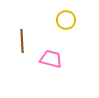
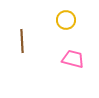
pink trapezoid: moved 22 px right
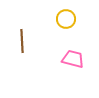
yellow circle: moved 1 px up
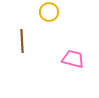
yellow circle: moved 17 px left, 7 px up
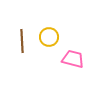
yellow circle: moved 25 px down
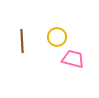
yellow circle: moved 8 px right
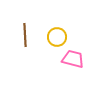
brown line: moved 3 px right, 6 px up
